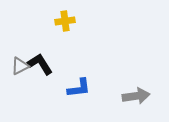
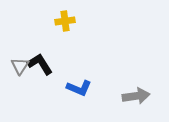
gray triangle: rotated 30 degrees counterclockwise
blue L-shape: rotated 30 degrees clockwise
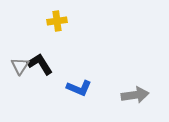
yellow cross: moved 8 px left
gray arrow: moved 1 px left, 1 px up
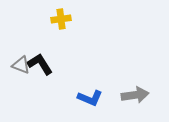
yellow cross: moved 4 px right, 2 px up
gray triangle: moved 1 px right, 1 px up; rotated 42 degrees counterclockwise
blue L-shape: moved 11 px right, 10 px down
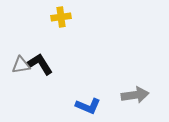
yellow cross: moved 2 px up
gray triangle: rotated 30 degrees counterclockwise
blue L-shape: moved 2 px left, 8 px down
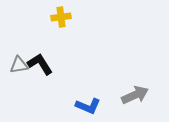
gray triangle: moved 2 px left
gray arrow: rotated 16 degrees counterclockwise
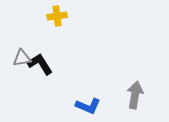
yellow cross: moved 4 px left, 1 px up
gray triangle: moved 3 px right, 7 px up
gray arrow: rotated 56 degrees counterclockwise
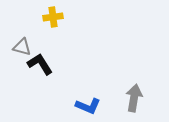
yellow cross: moved 4 px left, 1 px down
gray triangle: moved 11 px up; rotated 24 degrees clockwise
gray arrow: moved 1 px left, 3 px down
